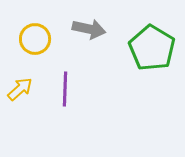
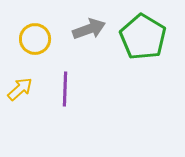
gray arrow: rotated 32 degrees counterclockwise
green pentagon: moved 9 px left, 11 px up
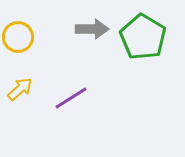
gray arrow: moved 3 px right; rotated 20 degrees clockwise
yellow circle: moved 17 px left, 2 px up
purple line: moved 6 px right, 9 px down; rotated 56 degrees clockwise
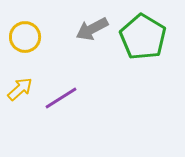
gray arrow: rotated 152 degrees clockwise
yellow circle: moved 7 px right
purple line: moved 10 px left
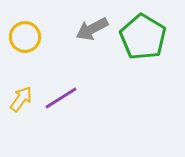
yellow arrow: moved 1 px right, 10 px down; rotated 12 degrees counterclockwise
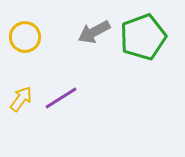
gray arrow: moved 2 px right, 3 px down
green pentagon: rotated 21 degrees clockwise
